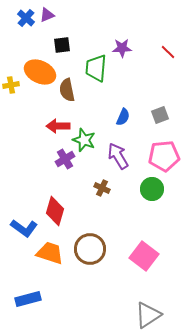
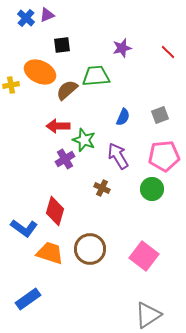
purple star: rotated 12 degrees counterclockwise
green trapezoid: moved 8 px down; rotated 80 degrees clockwise
brown semicircle: rotated 60 degrees clockwise
blue rectangle: rotated 20 degrees counterclockwise
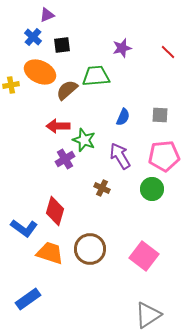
blue cross: moved 7 px right, 19 px down
gray square: rotated 24 degrees clockwise
purple arrow: moved 2 px right
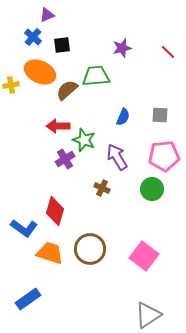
purple arrow: moved 3 px left, 1 px down
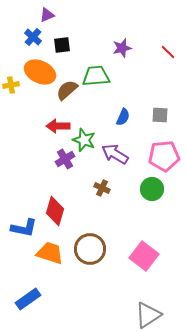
purple arrow: moved 2 px left, 3 px up; rotated 28 degrees counterclockwise
blue L-shape: rotated 24 degrees counterclockwise
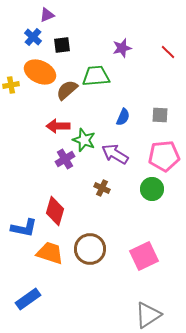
pink square: rotated 28 degrees clockwise
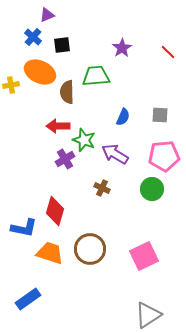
purple star: rotated 18 degrees counterclockwise
brown semicircle: moved 2 px down; rotated 50 degrees counterclockwise
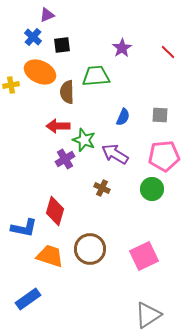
orange trapezoid: moved 3 px down
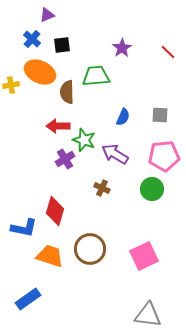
blue cross: moved 1 px left, 2 px down
gray triangle: rotated 40 degrees clockwise
